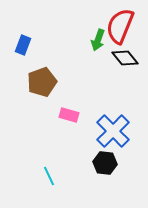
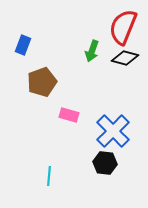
red semicircle: moved 3 px right, 1 px down
green arrow: moved 6 px left, 11 px down
black diamond: rotated 36 degrees counterclockwise
cyan line: rotated 30 degrees clockwise
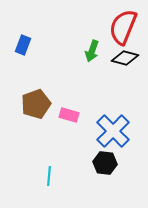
brown pentagon: moved 6 px left, 22 px down
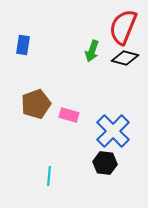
blue rectangle: rotated 12 degrees counterclockwise
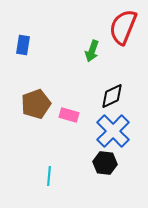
black diamond: moved 13 px left, 38 px down; rotated 40 degrees counterclockwise
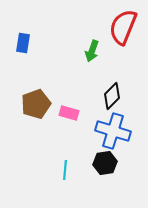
blue rectangle: moved 2 px up
black diamond: rotated 20 degrees counterclockwise
pink rectangle: moved 2 px up
blue cross: rotated 28 degrees counterclockwise
black hexagon: rotated 15 degrees counterclockwise
cyan line: moved 16 px right, 6 px up
